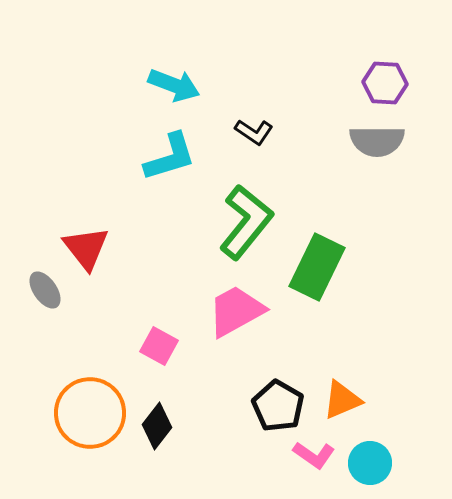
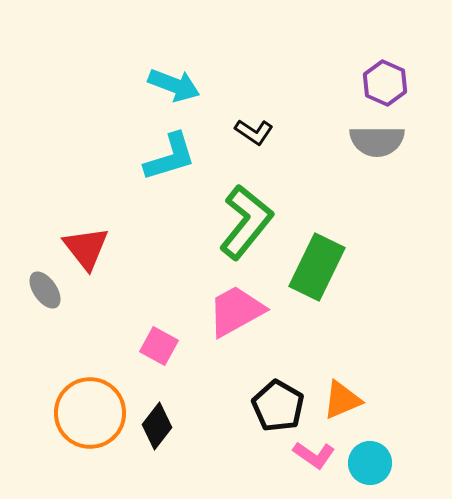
purple hexagon: rotated 21 degrees clockwise
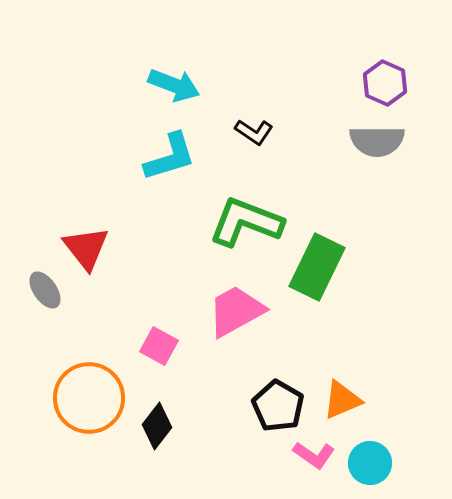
green L-shape: rotated 108 degrees counterclockwise
orange circle: moved 1 px left, 15 px up
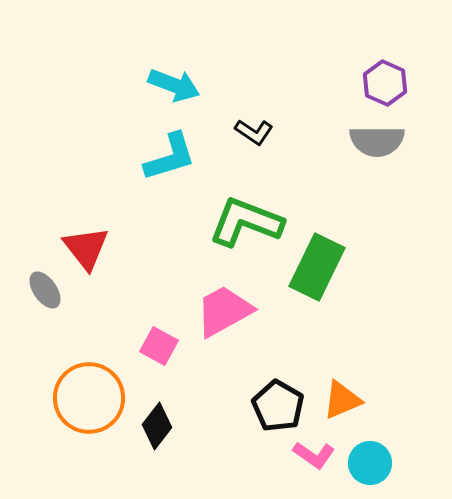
pink trapezoid: moved 12 px left
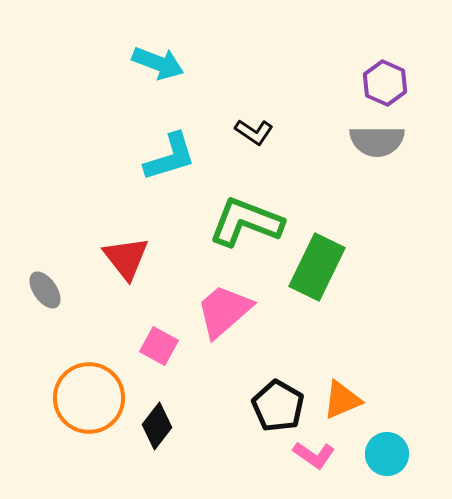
cyan arrow: moved 16 px left, 22 px up
red triangle: moved 40 px right, 10 px down
pink trapezoid: rotated 12 degrees counterclockwise
cyan circle: moved 17 px right, 9 px up
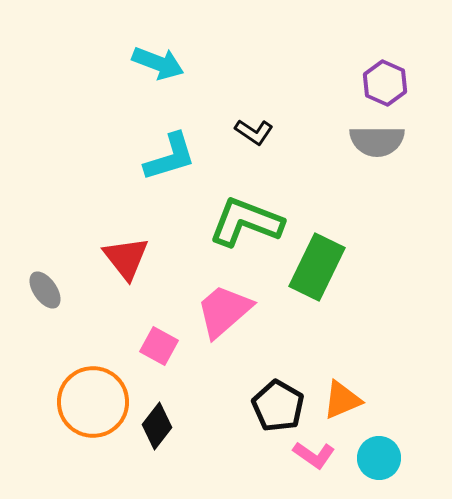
orange circle: moved 4 px right, 4 px down
cyan circle: moved 8 px left, 4 px down
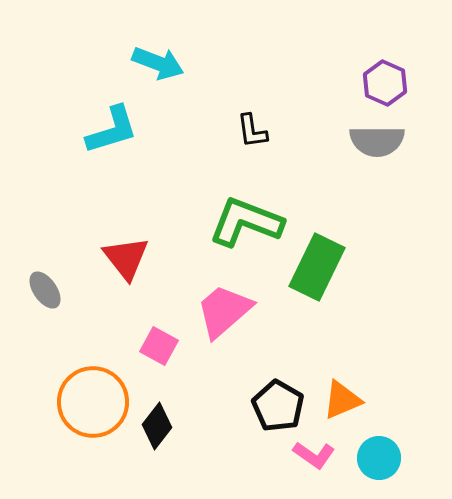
black L-shape: moved 2 px left, 1 px up; rotated 48 degrees clockwise
cyan L-shape: moved 58 px left, 27 px up
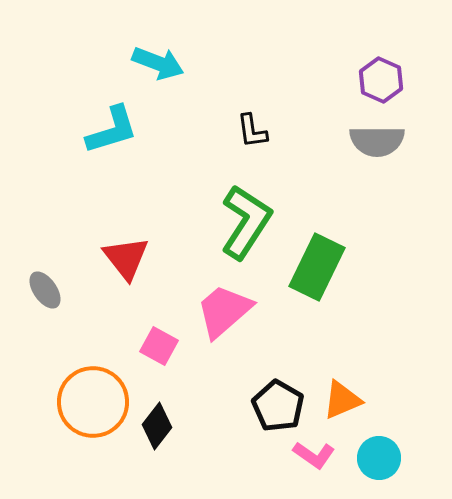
purple hexagon: moved 4 px left, 3 px up
green L-shape: rotated 102 degrees clockwise
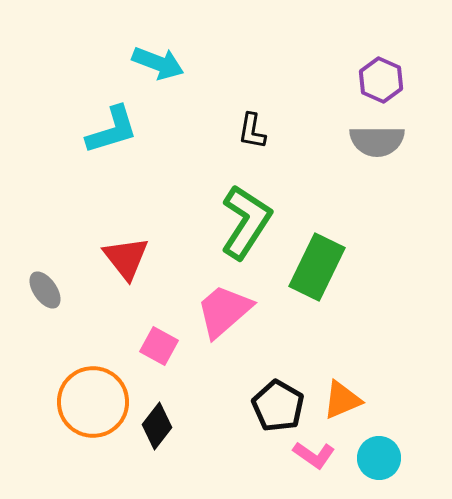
black L-shape: rotated 18 degrees clockwise
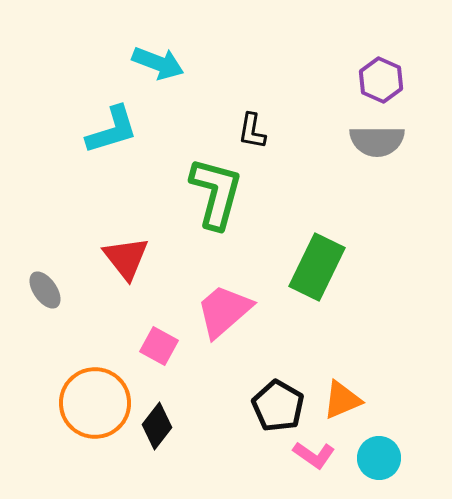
green L-shape: moved 30 px left, 29 px up; rotated 18 degrees counterclockwise
orange circle: moved 2 px right, 1 px down
